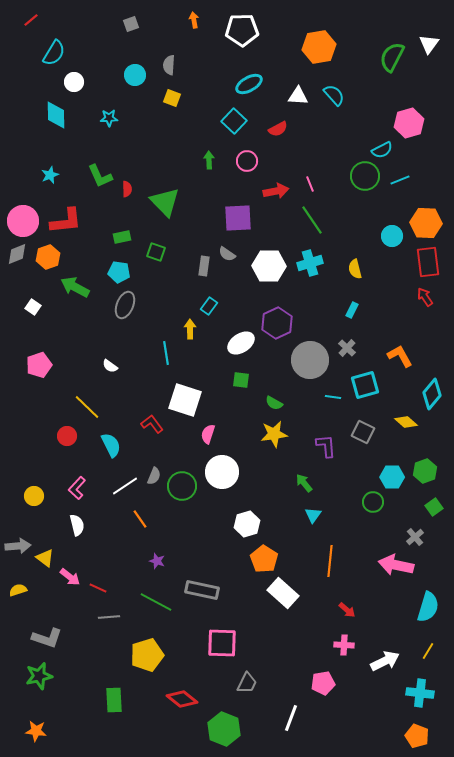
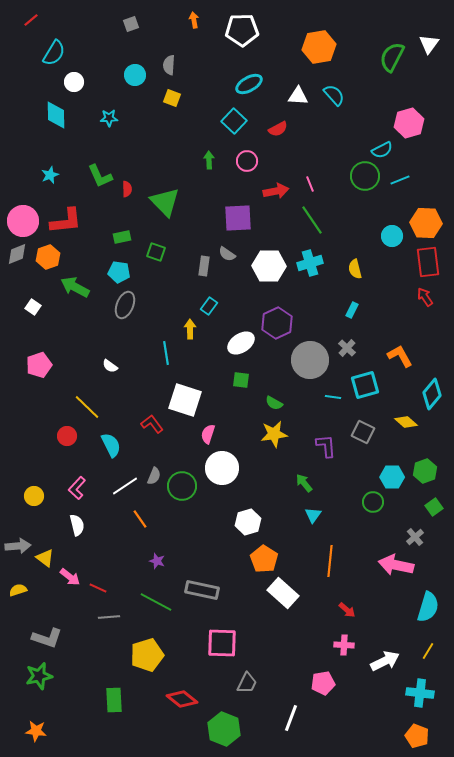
white circle at (222, 472): moved 4 px up
white hexagon at (247, 524): moved 1 px right, 2 px up
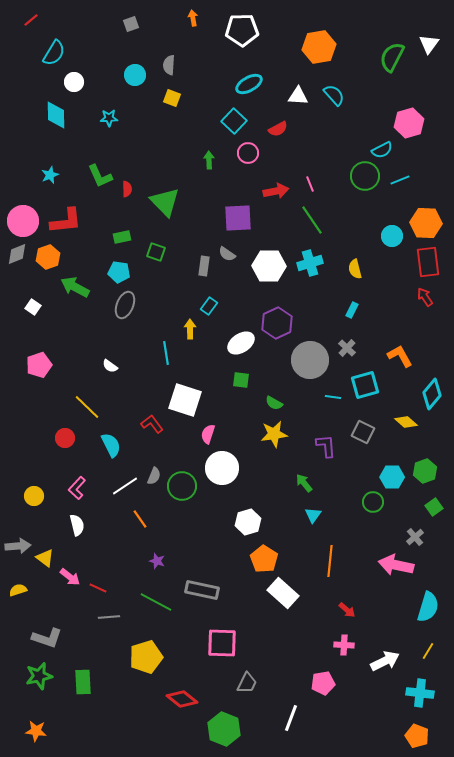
orange arrow at (194, 20): moved 1 px left, 2 px up
pink circle at (247, 161): moved 1 px right, 8 px up
red circle at (67, 436): moved 2 px left, 2 px down
yellow pentagon at (147, 655): moved 1 px left, 2 px down
green rectangle at (114, 700): moved 31 px left, 18 px up
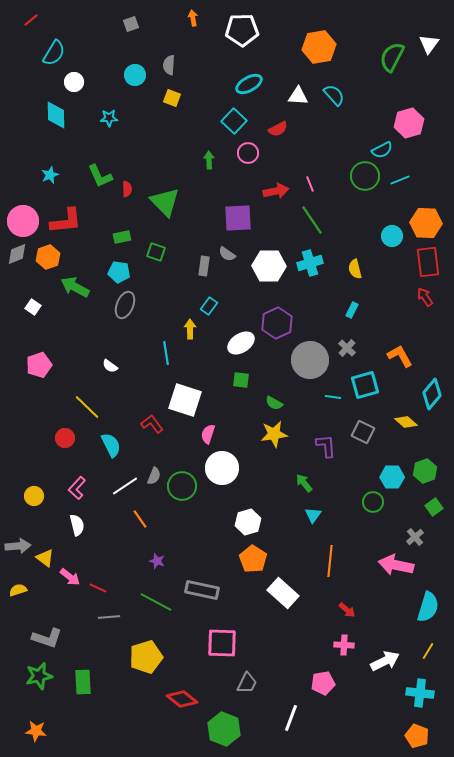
orange pentagon at (264, 559): moved 11 px left
